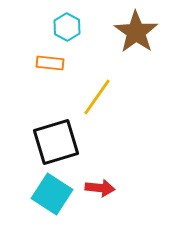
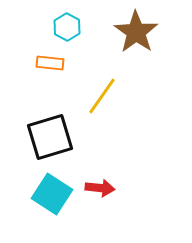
yellow line: moved 5 px right, 1 px up
black square: moved 6 px left, 5 px up
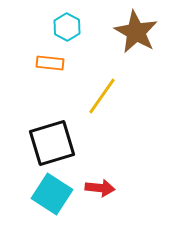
brown star: rotated 6 degrees counterclockwise
black square: moved 2 px right, 6 px down
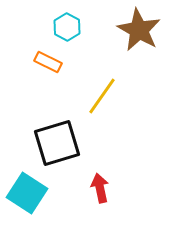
brown star: moved 3 px right, 2 px up
orange rectangle: moved 2 px left, 1 px up; rotated 20 degrees clockwise
black square: moved 5 px right
red arrow: rotated 108 degrees counterclockwise
cyan square: moved 25 px left, 1 px up
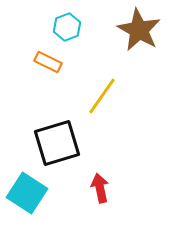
cyan hexagon: rotated 12 degrees clockwise
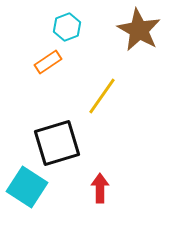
orange rectangle: rotated 60 degrees counterclockwise
red arrow: rotated 12 degrees clockwise
cyan square: moved 6 px up
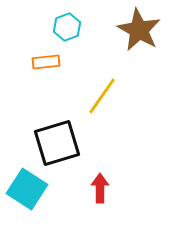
orange rectangle: moved 2 px left; rotated 28 degrees clockwise
cyan square: moved 2 px down
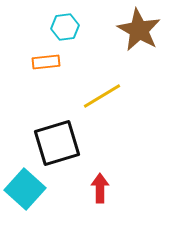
cyan hexagon: moved 2 px left; rotated 12 degrees clockwise
yellow line: rotated 24 degrees clockwise
cyan square: moved 2 px left; rotated 9 degrees clockwise
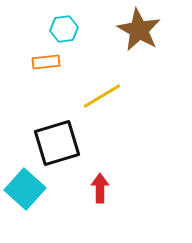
cyan hexagon: moved 1 px left, 2 px down
